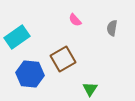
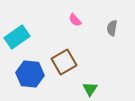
brown square: moved 1 px right, 3 px down
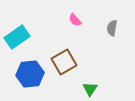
blue hexagon: rotated 12 degrees counterclockwise
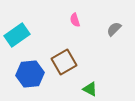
pink semicircle: rotated 24 degrees clockwise
gray semicircle: moved 2 px right, 1 px down; rotated 35 degrees clockwise
cyan rectangle: moved 2 px up
green triangle: rotated 35 degrees counterclockwise
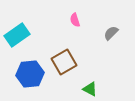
gray semicircle: moved 3 px left, 4 px down
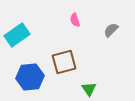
gray semicircle: moved 3 px up
brown square: rotated 15 degrees clockwise
blue hexagon: moved 3 px down
green triangle: moved 1 px left; rotated 28 degrees clockwise
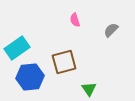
cyan rectangle: moved 13 px down
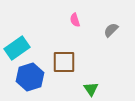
brown square: rotated 15 degrees clockwise
blue hexagon: rotated 12 degrees counterclockwise
green triangle: moved 2 px right
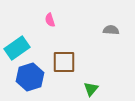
pink semicircle: moved 25 px left
gray semicircle: rotated 49 degrees clockwise
green triangle: rotated 14 degrees clockwise
